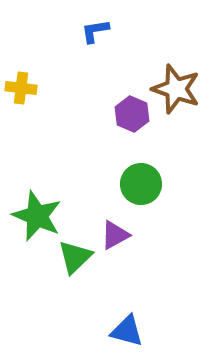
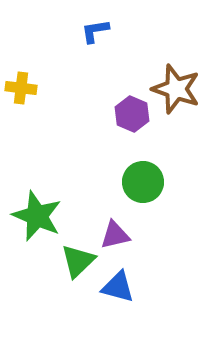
green circle: moved 2 px right, 2 px up
purple triangle: rotated 16 degrees clockwise
green triangle: moved 3 px right, 4 px down
blue triangle: moved 9 px left, 44 px up
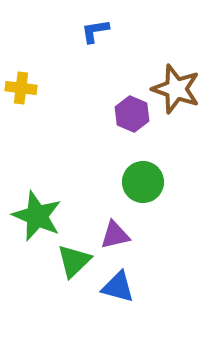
green triangle: moved 4 px left
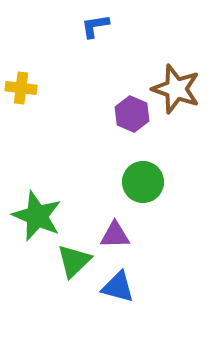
blue L-shape: moved 5 px up
purple triangle: rotated 12 degrees clockwise
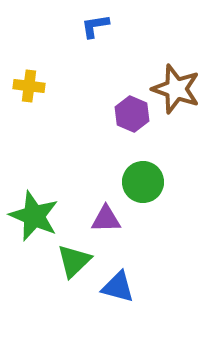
yellow cross: moved 8 px right, 2 px up
green star: moved 3 px left
purple triangle: moved 9 px left, 16 px up
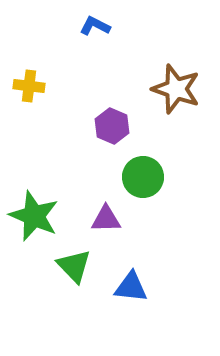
blue L-shape: rotated 36 degrees clockwise
purple hexagon: moved 20 px left, 12 px down
green circle: moved 5 px up
green triangle: moved 5 px down; rotated 30 degrees counterclockwise
blue triangle: moved 13 px right; rotated 9 degrees counterclockwise
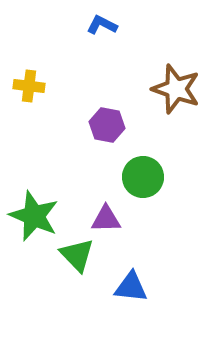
blue L-shape: moved 7 px right, 1 px up
purple hexagon: moved 5 px left, 1 px up; rotated 12 degrees counterclockwise
green triangle: moved 3 px right, 11 px up
